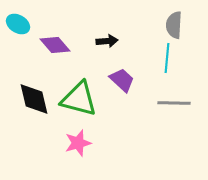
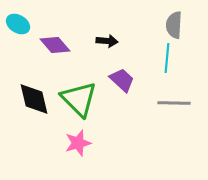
black arrow: rotated 10 degrees clockwise
green triangle: rotated 30 degrees clockwise
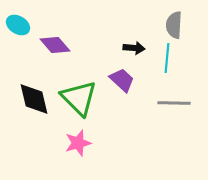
cyan ellipse: moved 1 px down
black arrow: moved 27 px right, 7 px down
green triangle: moved 1 px up
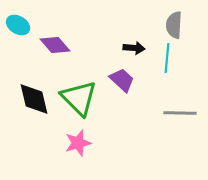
gray line: moved 6 px right, 10 px down
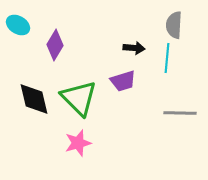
purple diamond: rotated 72 degrees clockwise
purple trapezoid: moved 1 px right, 1 px down; rotated 120 degrees clockwise
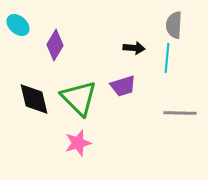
cyan ellipse: rotated 10 degrees clockwise
purple trapezoid: moved 5 px down
